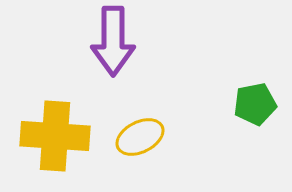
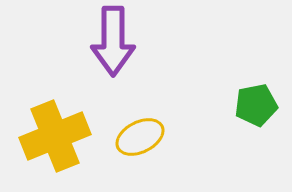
green pentagon: moved 1 px right, 1 px down
yellow cross: rotated 26 degrees counterclockwise
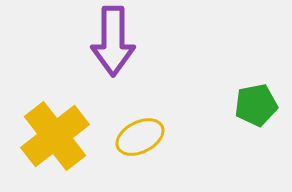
yellow cross: rotated 16 degrees counterclockwise
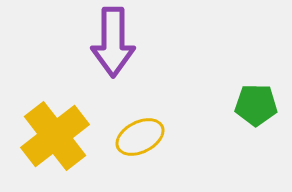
purple arrow: moved 1 px down
green pentagon: rotated 12 degrees clockwise
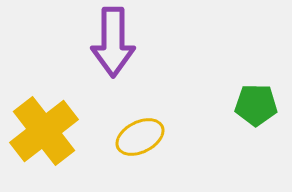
yellow cross: moved 11 px left, 5 px up
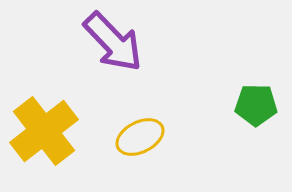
purple arrow: rotated 44 degrees counterclockwise
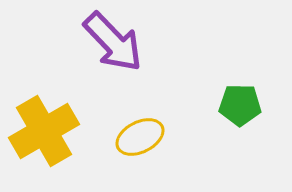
green pentagon: moved 16 px left
yellow cross: rotated 8 degrees clockwise
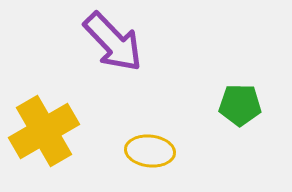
yellow ellipse: moved 10 px right, 14 px down; rotated 33 degrees clockwise
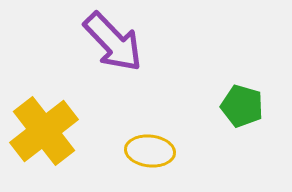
green pentagon: moved 2 px right, 1 px down; rotated 15 degrees clockwise
yellow cross: rotated 8 degrees counterclockwise
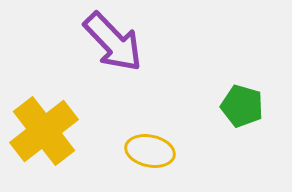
yellow ellipse: rotated 6 degrees clockwise
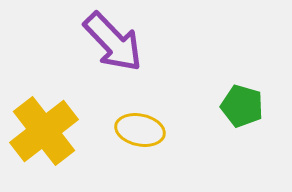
yellow ellipse: moved 10 px left, 21 px up
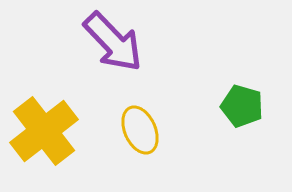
yellow ellipse: rotated 54 degrees clockwise
